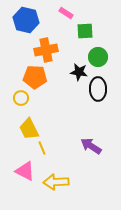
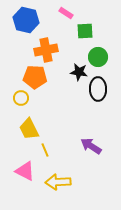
yellow line: moved 3 px right, 2 px down
yellow arrow: moved 2 px right
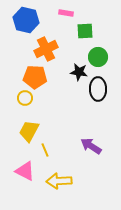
pink rectangle: rotated 24 degrees counterclockwise
orange cross: moved 1 px up; rotated 15 degrees counterclockwise
yellow circle: moved 4 px right
yellow trapezoid: moved 2 px down; rotated 55 degrees clockwise
yellow arrow: moved 1 px right, 1 px up
